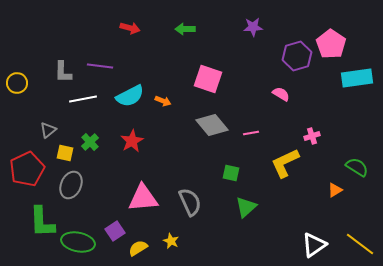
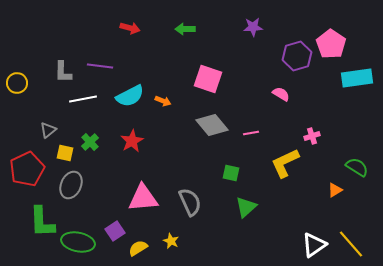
yellow line: moved 9 px left; rotated 12 degrees clockwise
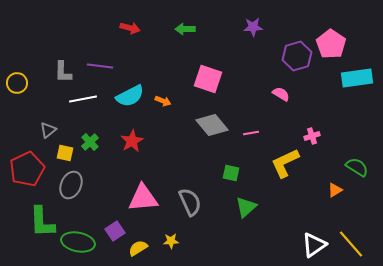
yellow star: rotated 28 degrees counterclockwise
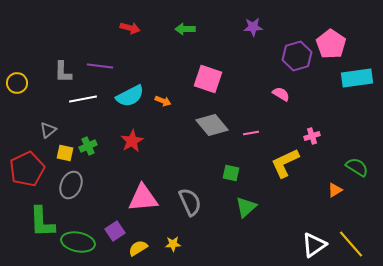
green cross: moved 2 px left, 4 px down; rotated 18 degrees clockwise
yellow star: moved 2 px right, 3 px down
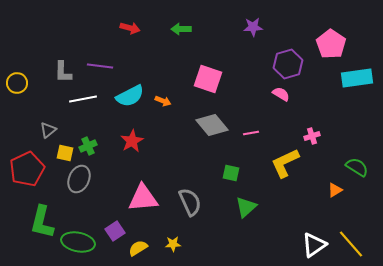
green arrow: moved 4 px left
purple hexagon: moved 9 px left, 8 px down
gray ellipse: moved 8 px right, 6 px up
green L-shape: rotated 16 degrees clockwise
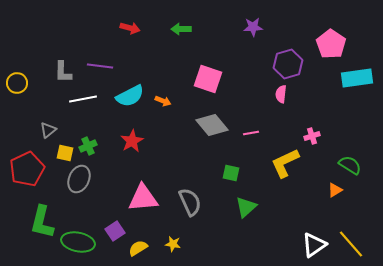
pink semicircle: rotated 114 degrees counterclockwise
green semicircle: moved 7 px left, 2 px up
yellow star: rotated 14 degrees clockwise
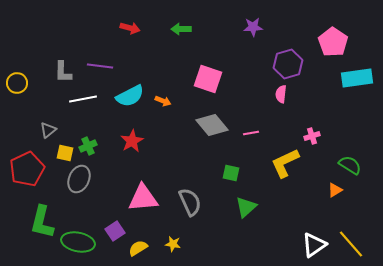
pink pentagon: moved 2 px right, 2 px up
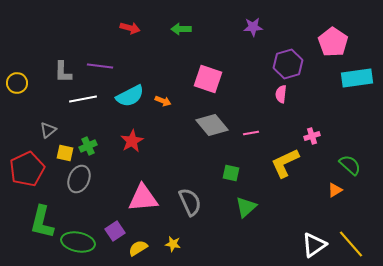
green semicircle: rotated 10 degrees clockwise
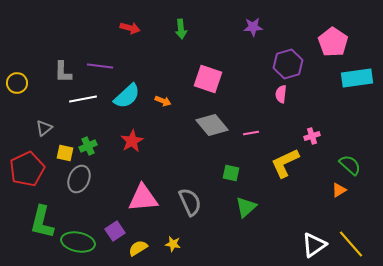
green arrow: rotated 96 degrees counterclockwise
cyan semicircle: moved 3 px left; rotated 16 degrees counterclockwise
gray triangle: moved 4 px left, 2 px up
orange triangle: moved 4 px right
